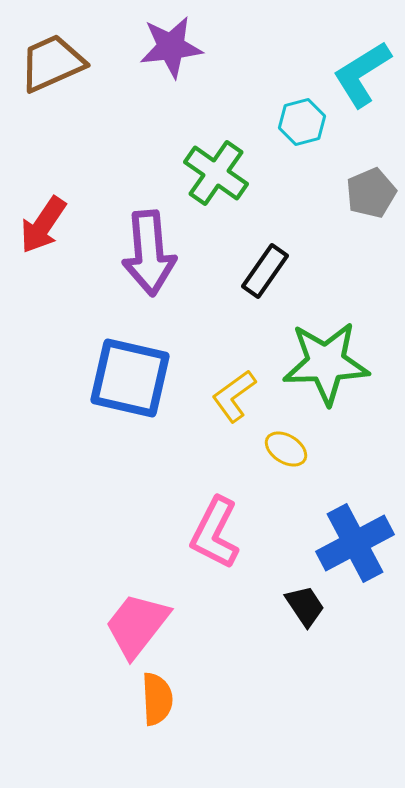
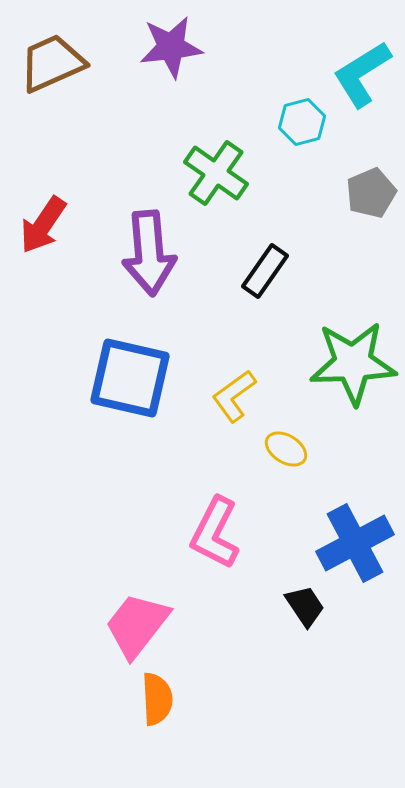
green star: moved 27 px right
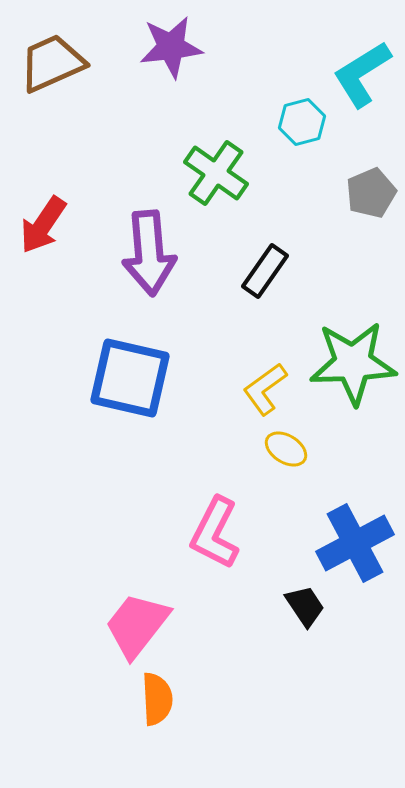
yellow L-shape: moved 31 px right, 7 px up
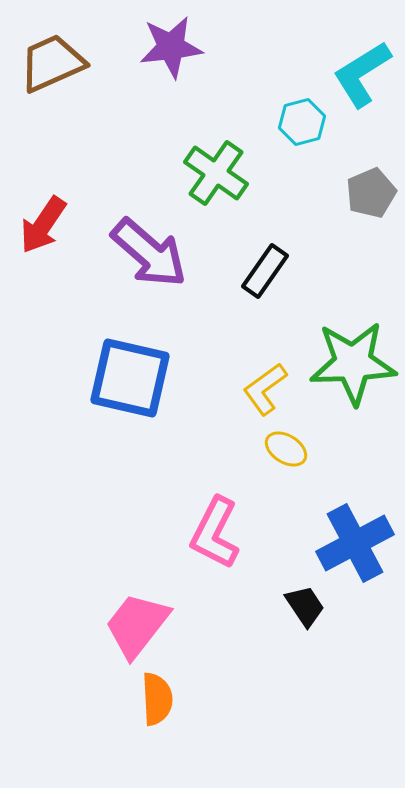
purple arrow: rotated 44 degrees counterclockwise
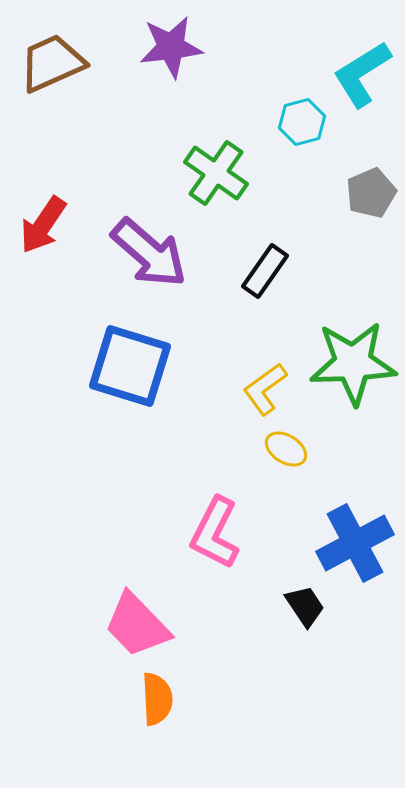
blue square: moved 12 px up; rotated 4 degrees clockwise
pink trapezoid: rotated 82 degrees counterclockwise
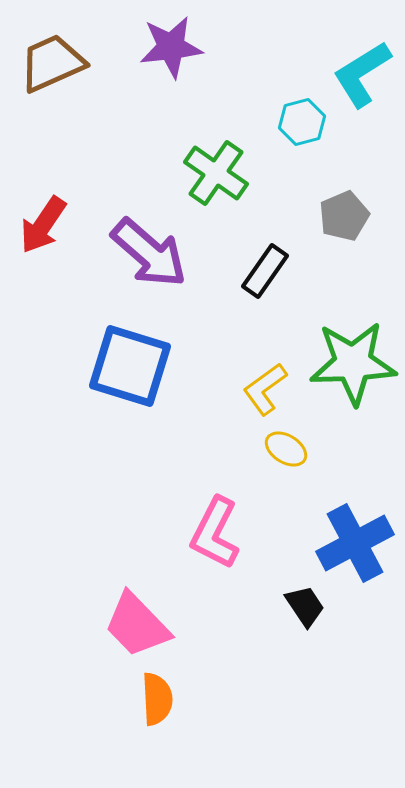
gray pentagon: moved 27 px left, 23 px down
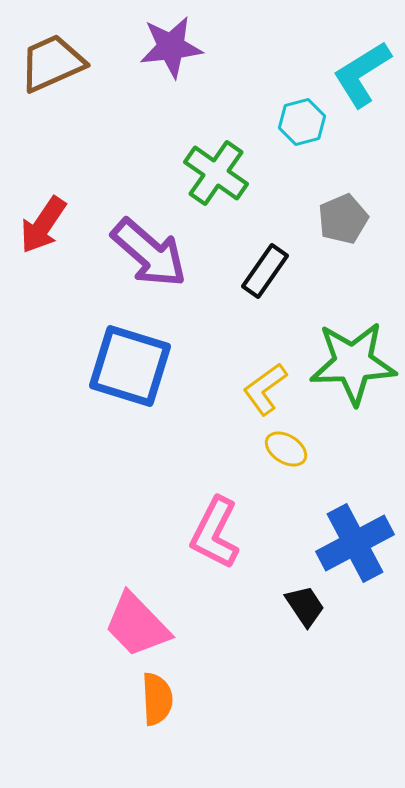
gray pentagon: moved 1 px left, 3 px down
